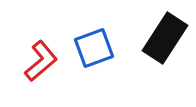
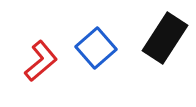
blue square: moved 2 px right; rotated 21 degrees counterclockwise
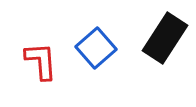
red L-shape: rotated 54 degrees counterclockwise
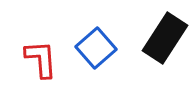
red L-shape: moved 2 px up
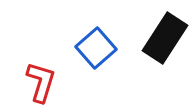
red L-shape: moved 23 px down; rotated 21 degrees clockwise
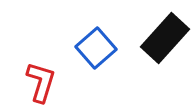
black rectangle: rotated 9 degrees clockwise
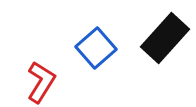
red L-shape: rotated 15 degrees clockwise
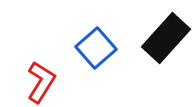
black rectangle: moved 1 px right
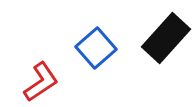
red L-shape: rotated 24 degrees clockwise
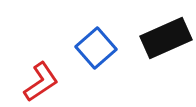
black rectangle: rotated 24 degrees clockwise
